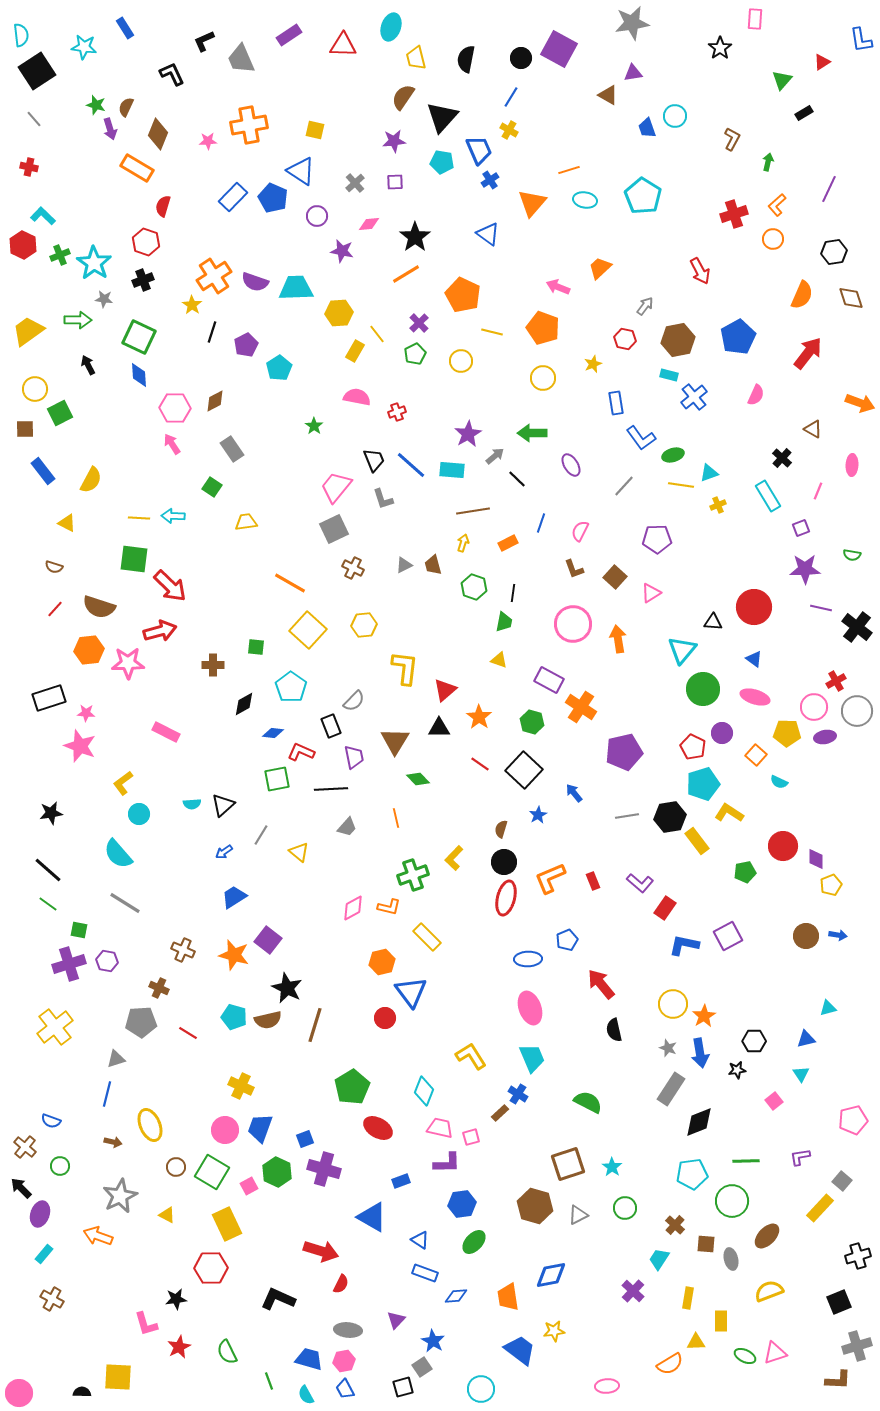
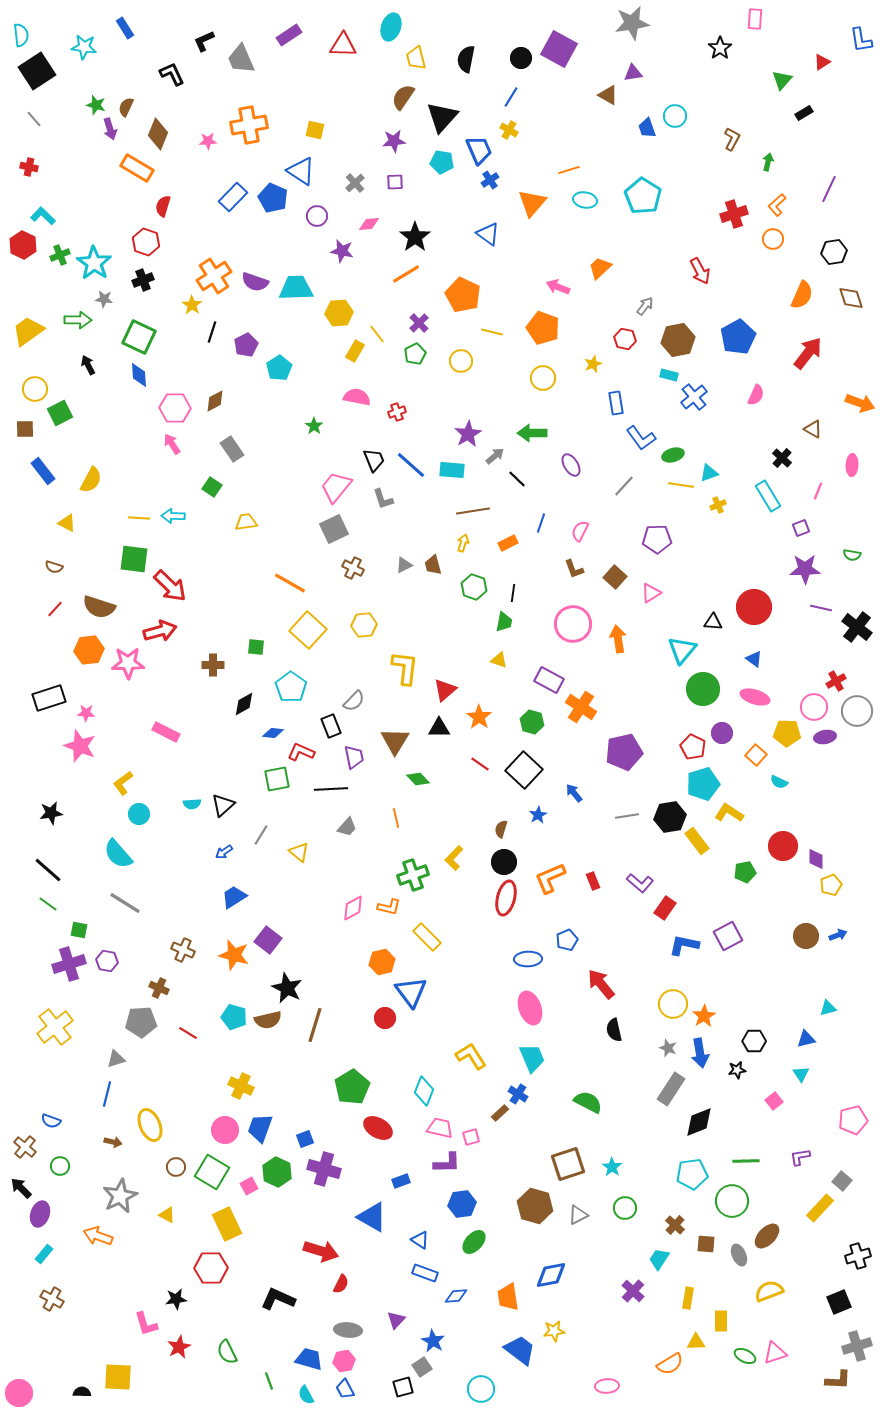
blue arrow at (838, 935): rotated 30 degrees counterclockwise
gray ellipse at (731, 1259): moved 8 px right, 4 px up; rotated 10 degrees counterclockwise
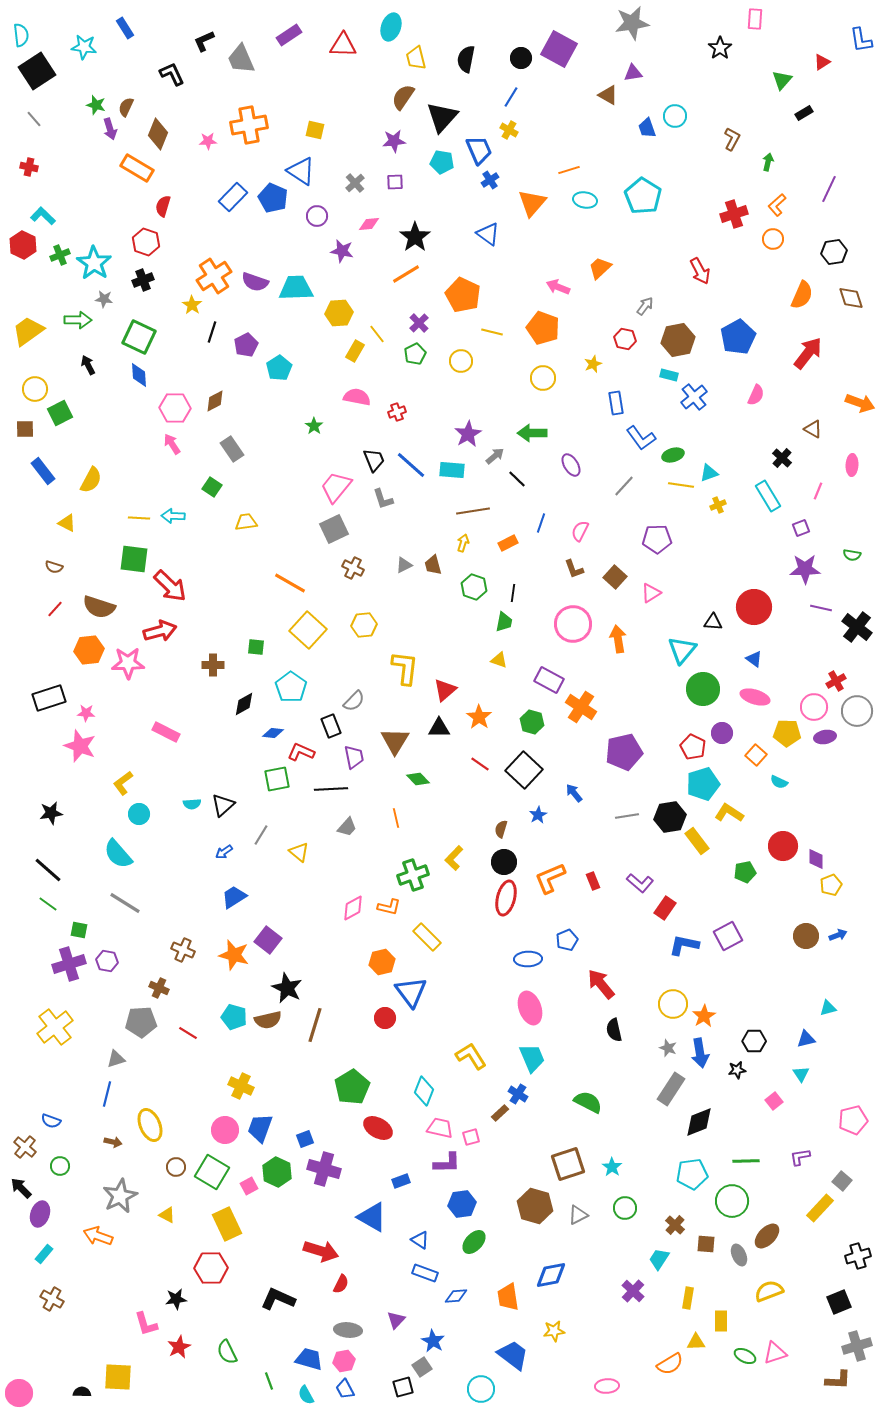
blue trapezoid at (520, 1350): moved 7 px left, 5 px down
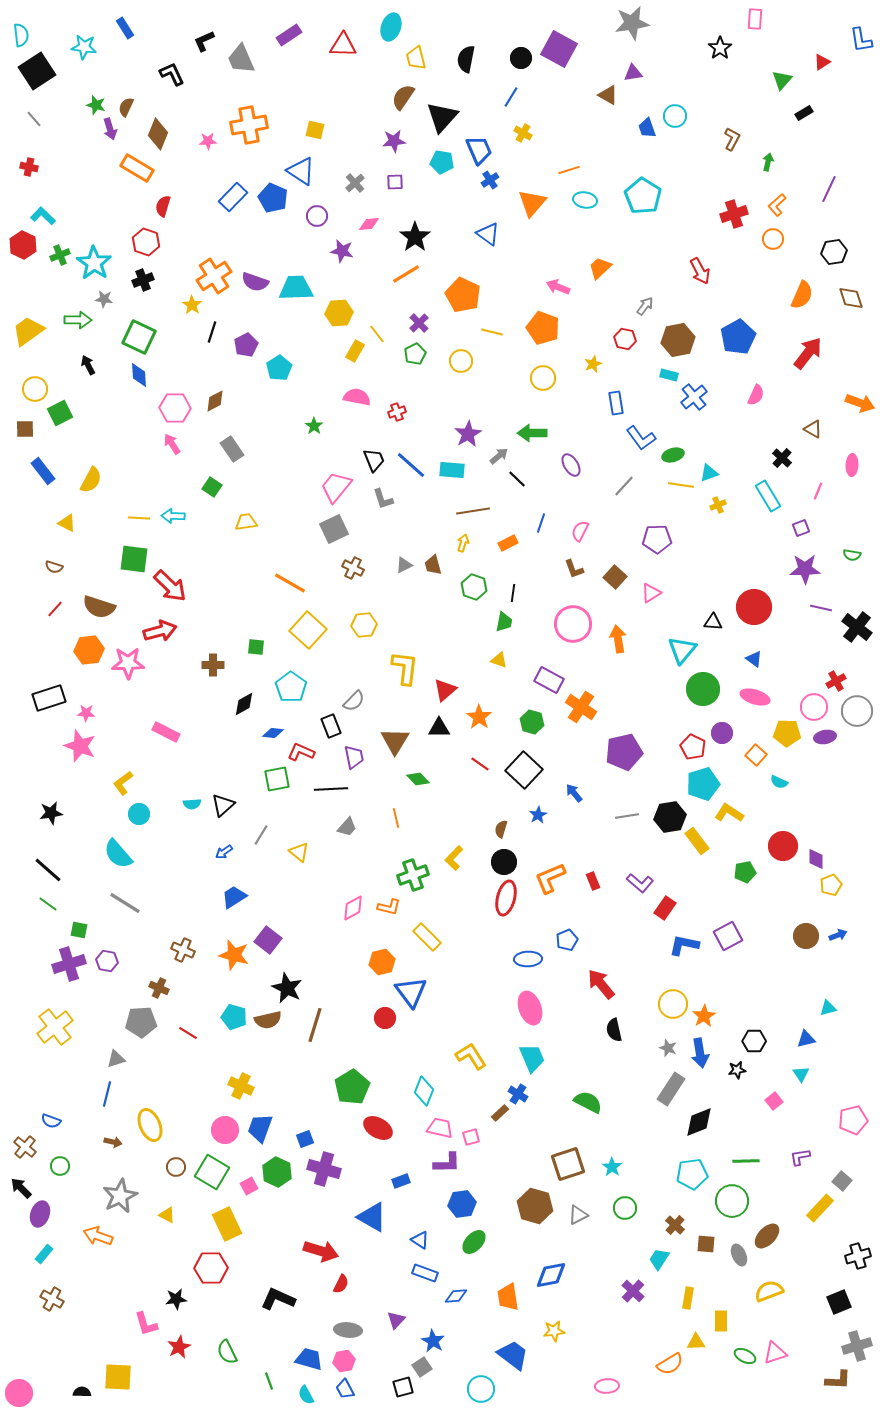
yellow cross at (509, 130): moved 14 px right, 3 px down
gray arrow at (495, 456): moved 4 px right
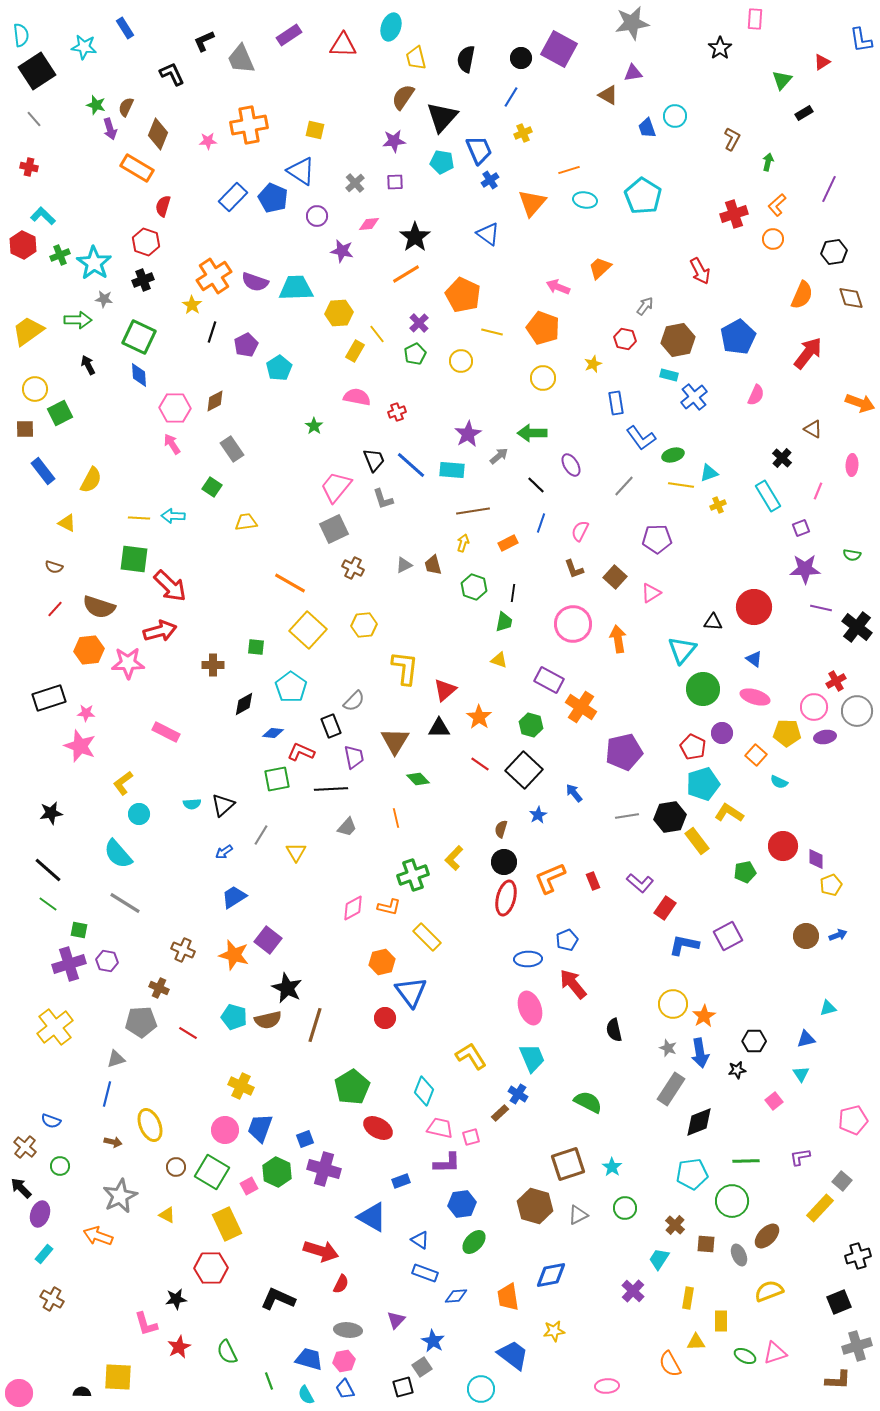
yellow cross at (523, 133): rotated 36 degrees clockwise
black line at (517, 479): moved 19 px right, 6 px down
green hexagon at (532, 722): moved 1 px left, 3 px down
yellow triangle at (299, 852): moved 3 px left; rotated 20 degrees clockwise
red arrow at (601, 984): moved 28 px left
orange semicircle at (670, 1364): rotated 92 degrees clockwise
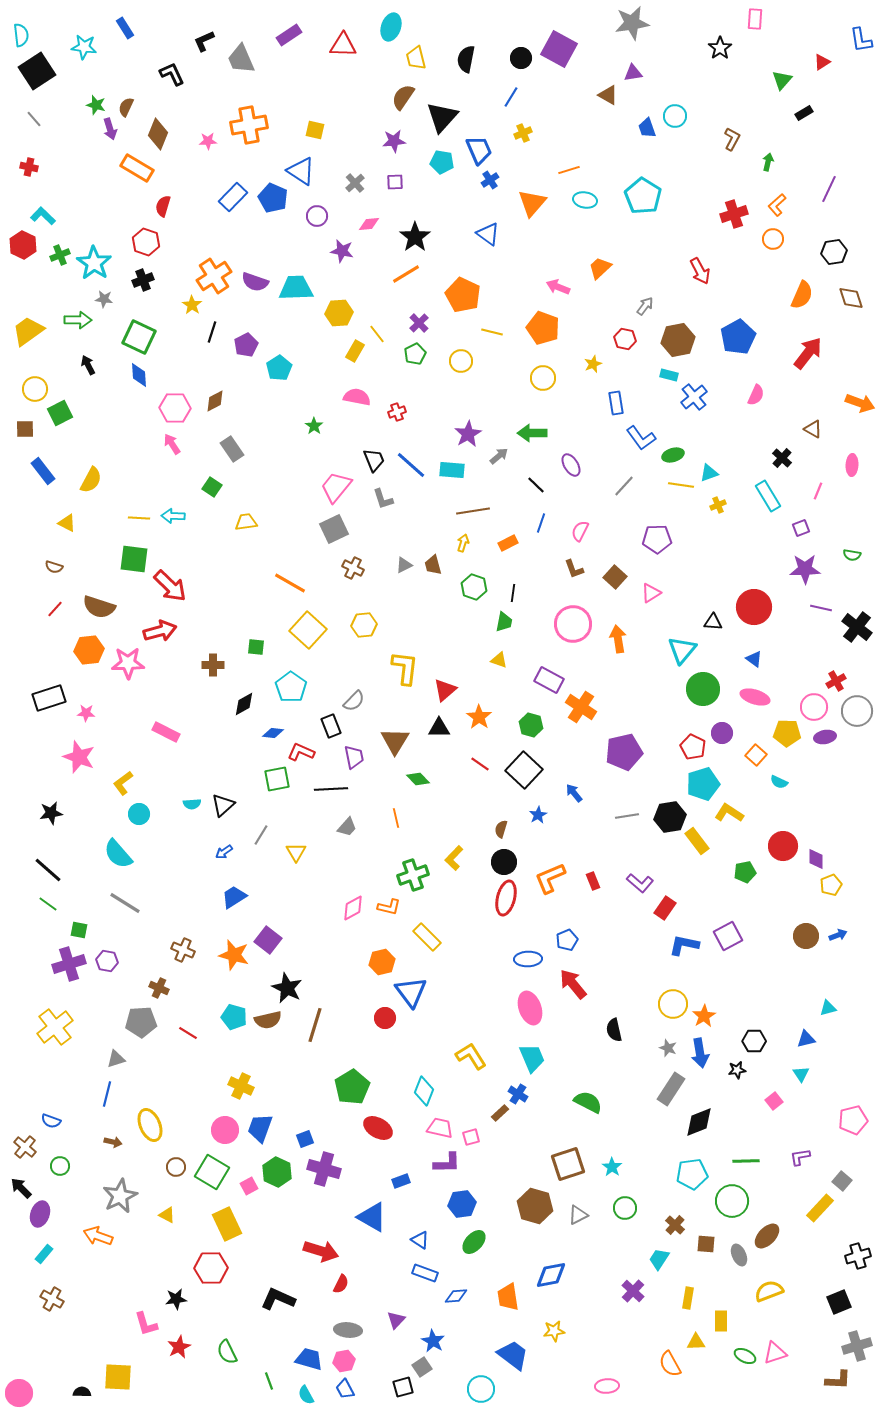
pink star at (80, 746): moved 1 px left, 11 px down
